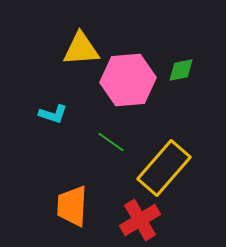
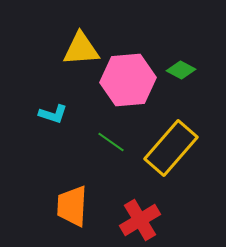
green diamond: rotated 40 degrees clockwise
yellow rectangle: moved 7 px right, 20 px up
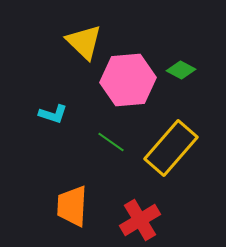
yellow triangle: moved 3 px right, 7 px up; rotated 48 degrees clockwise
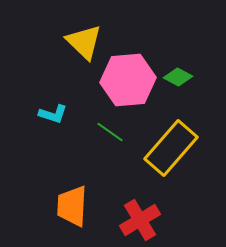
green diamond: moved 3 px left, 7 px down
green line: moved 1 px left, 10 px up
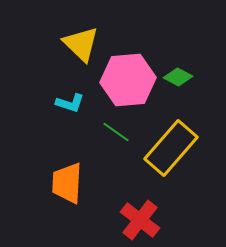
yellow triangle: moved 3 px left, 2 px down
cyan L-shape: moved 17 px right, 11 px up
green line: moved 6 px right
orange trapezoid: moved 5 px left, 23 px up
red cross: rotated 21 degrees counterclockwise
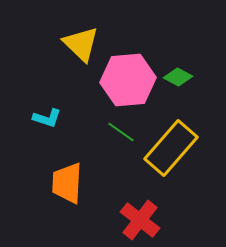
cyan L-shape: moved 23 px left, 15 px down
green line: moved 5 px right
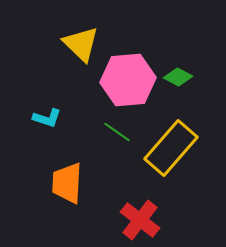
green line: moved 4 px left
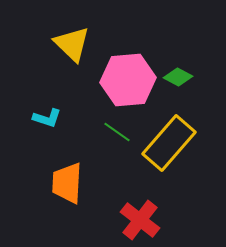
yellow triangle: moved 9 px left
yellow rectangle: moved 2 px left, 5 px up
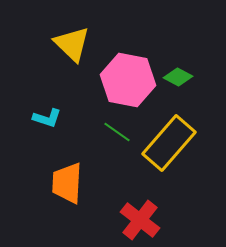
pink hexagon: rotated 16 degrees clockwise
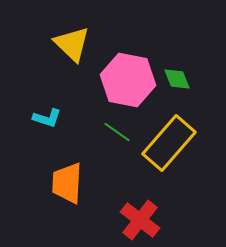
green diamond: moved 1 px left, 2 px down; rotated 40 degrees clockwise
